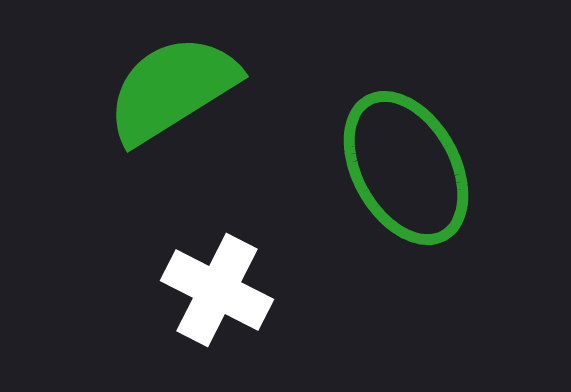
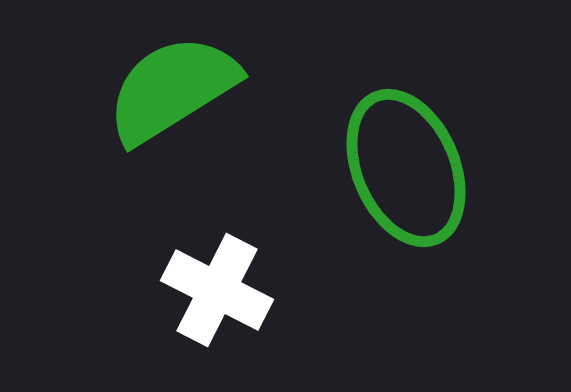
green ellipse: rotated 6 degrees clockwise
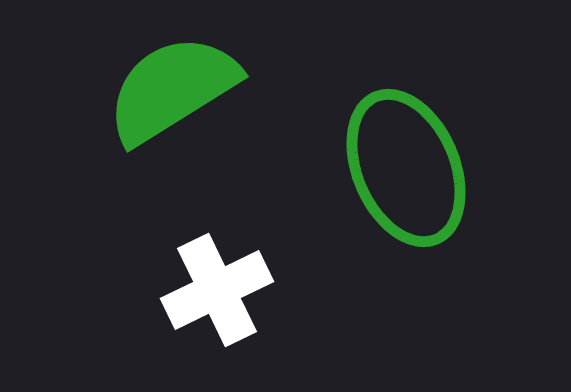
white cross: rotated 37 degrees clockwise
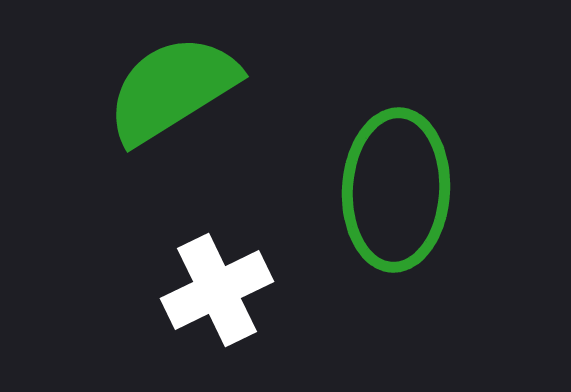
green ellipse: moved 10 px left, 22 px down; rotated 26 degrees clockwise
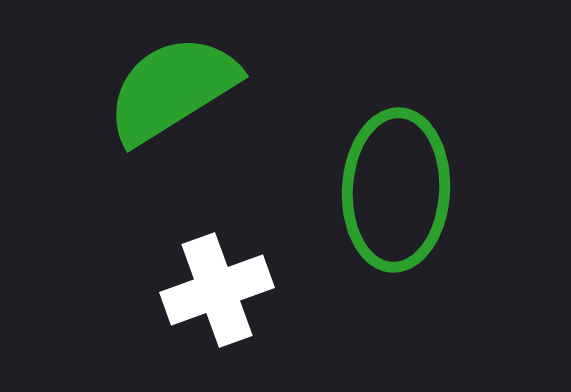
white cross: rotated 6 degrees clockwise
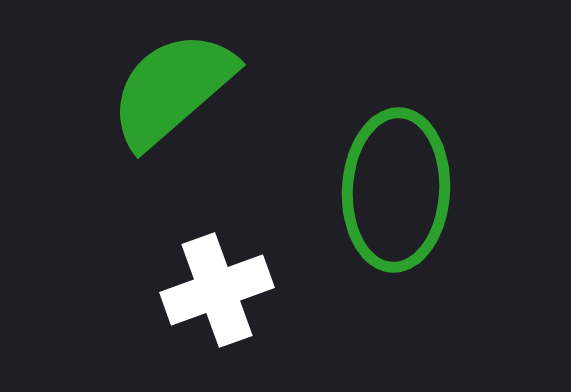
green semicircle: rotated 9 degrees counterclockwise
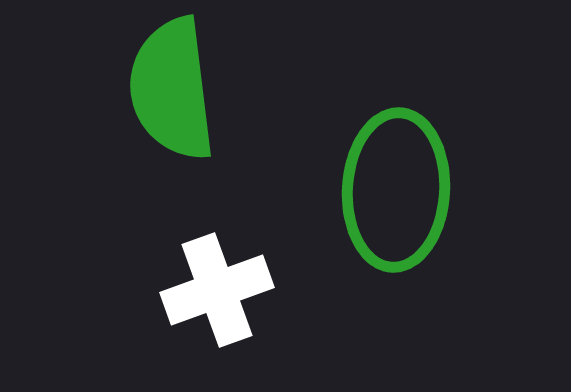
green semicircle: rotated 56 degrees counterclockwise
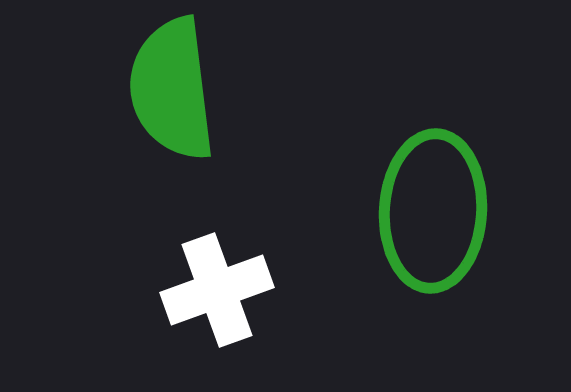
green ellipse: moved 37 px right, 21 px down
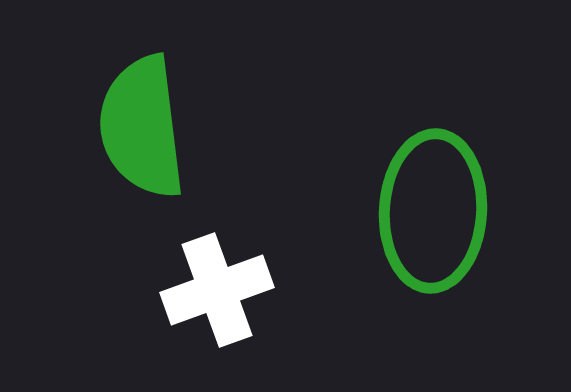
green semicircle: moved 30 px left, 38 px down
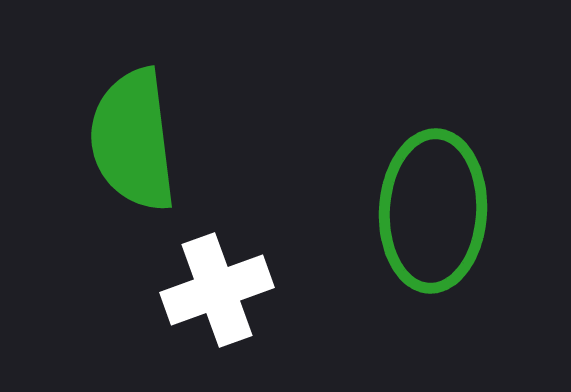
green semicircle: moved 9 px left, 13 px down
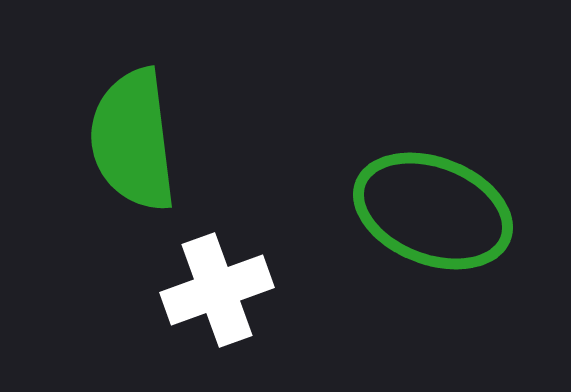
green ellipse: rotated 72 degrees counterclockwise
